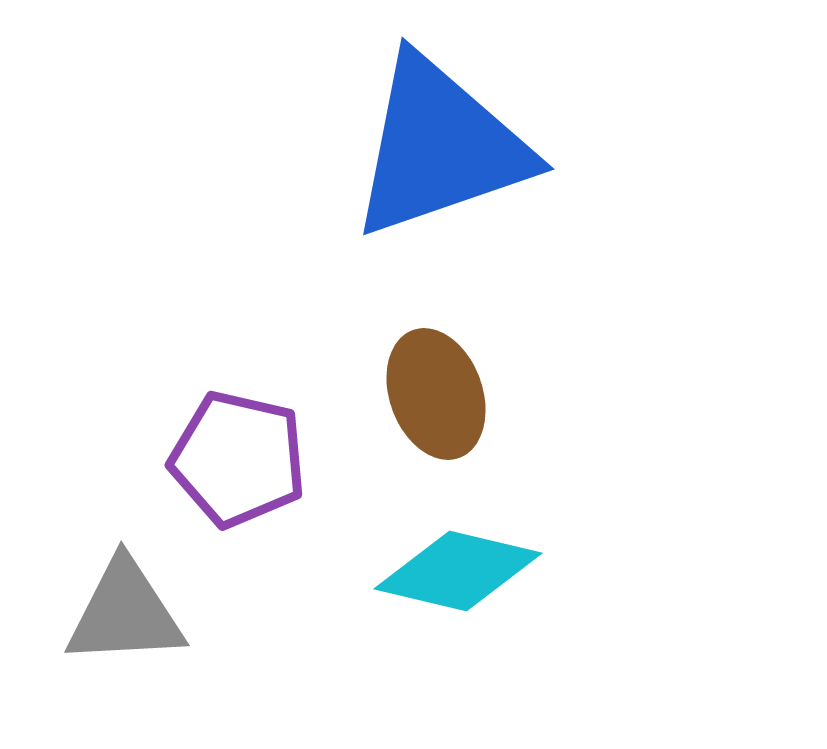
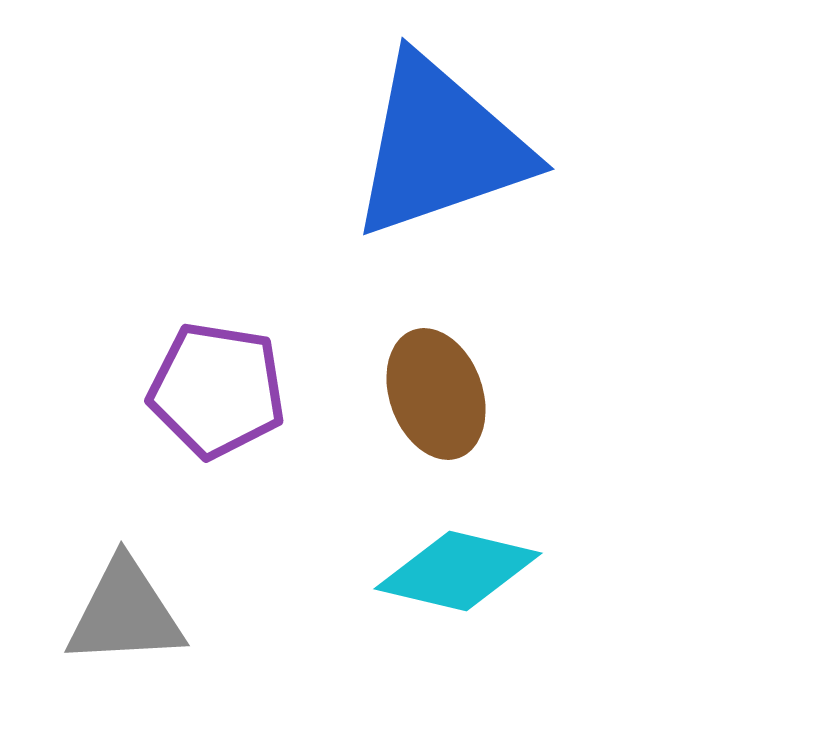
purple pentagon: moved 21 px left, 69 px up; rotated 4 degrees counterclockwise
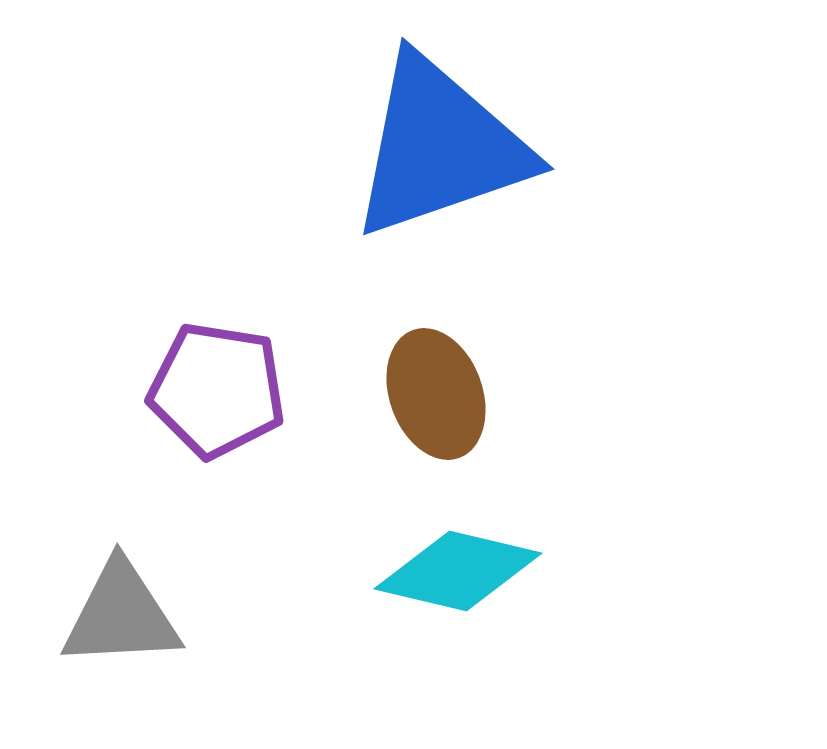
gray triangle: moved 4 px left, 2 px down
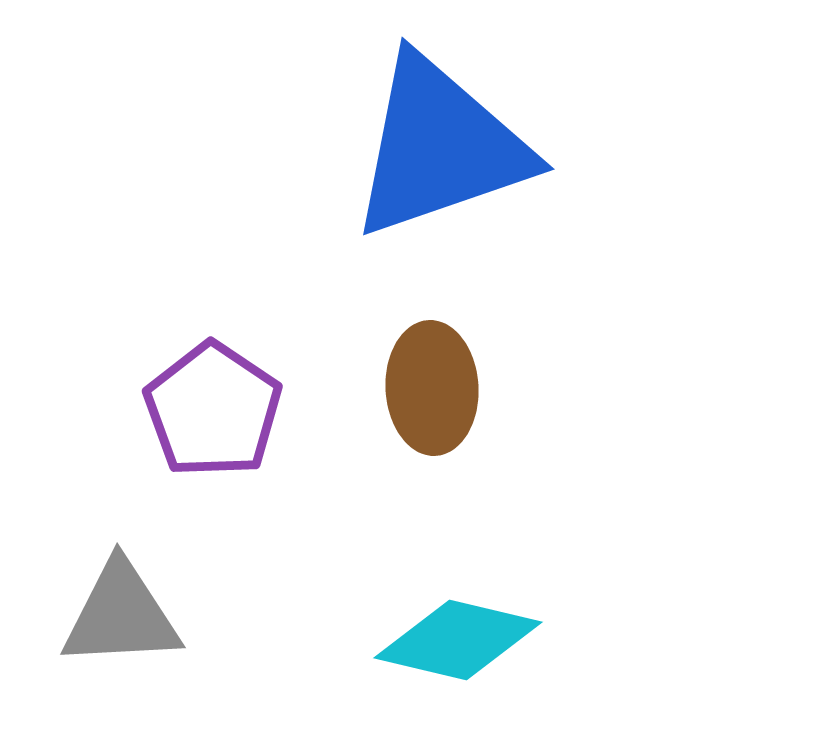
purple pentagon: moved 4 px left, 20 px down; rotated 25 degrees clockwise
brown ellipse: moved 4 px left, 6 px up; rotated 17 degrees clockwise
cyan diamond: moved 69 px down
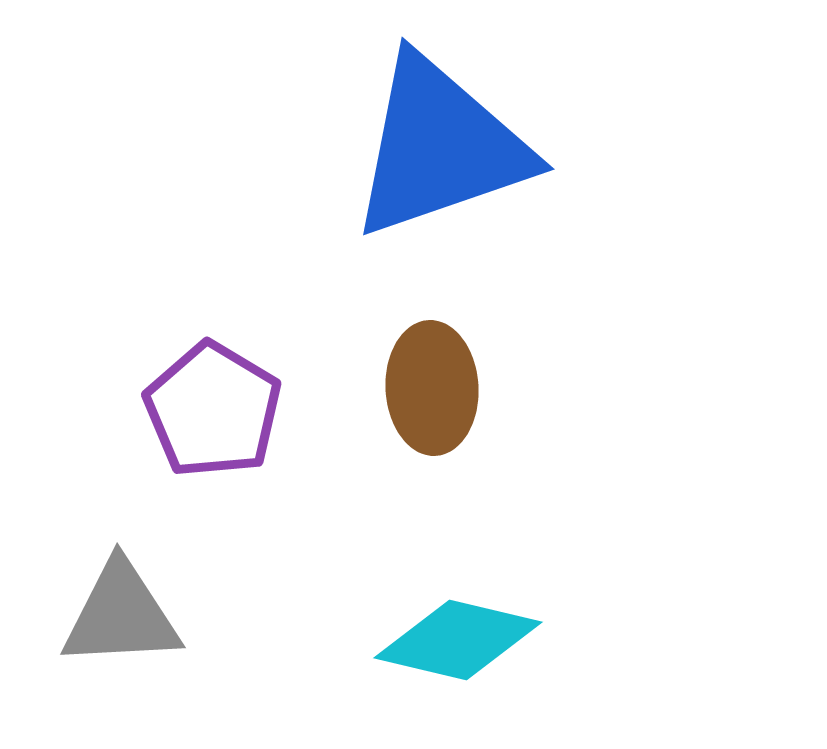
purple pentagon: rotated 3 degrees counterclockwise
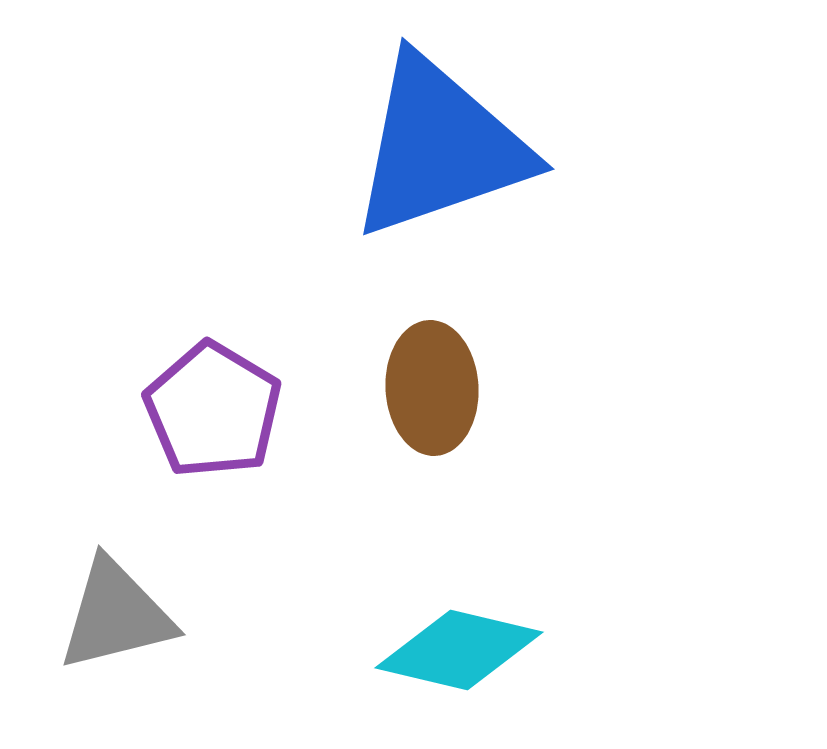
gray triangle: moved 5 px left; rotated 11 degrees counterclockwise
cyan diamond: moved 1 px right, 10 px down
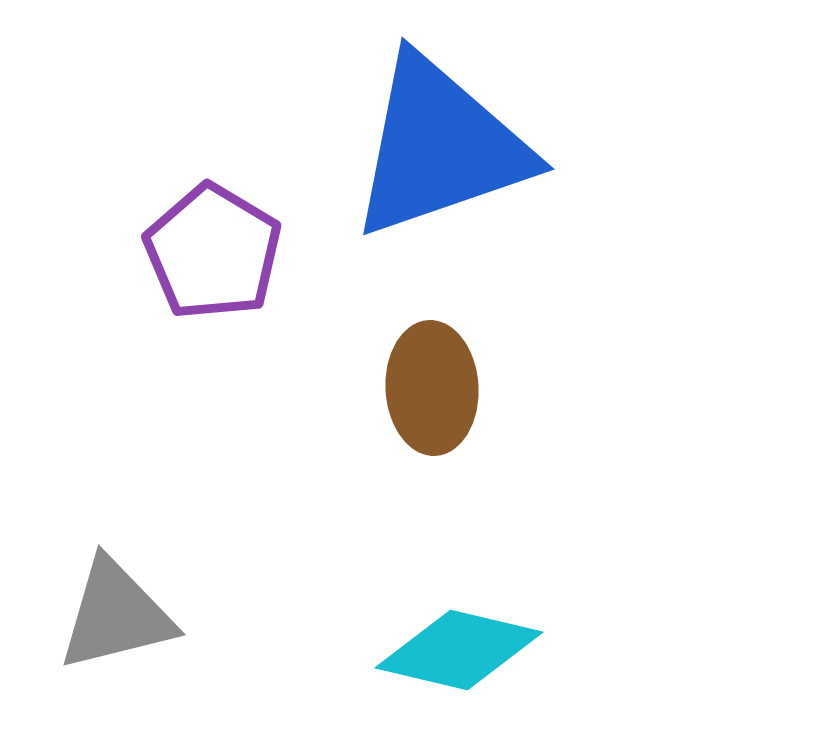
purple pentagon: moved 158 px up
